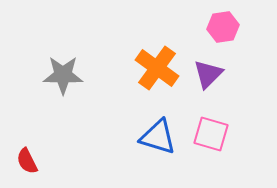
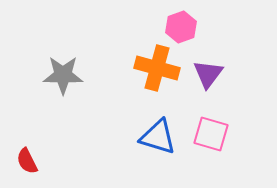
pink hexagon: moved 42 px left; rotated 12 degrees counterclockwise
orange cross: rotated 21 degrees counterclockwise
purple triangle: rotated 8 degrees counterclockwise
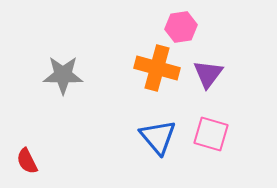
pink hexagon: rotated 12 degrees clockwise
blue triangle: rotated 33 degrees clockwise
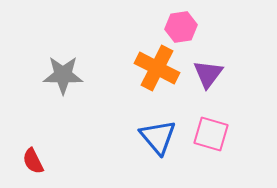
orange cross: rotated 12 degrees clockwise
red semicircle: moved 6 px right
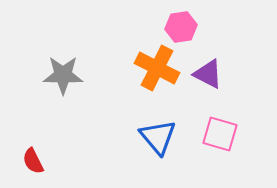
purple triangle: rotated 40 degrees counterclockwise
pink square: moved 9 px right
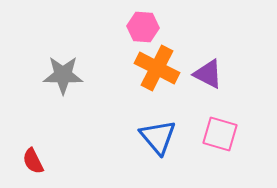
pink hexagon: moved 38 px left; rotated 12 degrees clockwise
